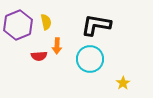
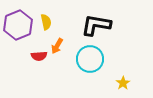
orange arrow: rotated 28 degrees clockwise
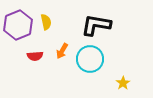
orange arrow: moved 5 px right, 5 px down
red semicircle: moved 4 px left
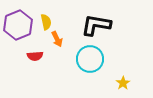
orange arrow: moved 5 px left, 12 px up; rotated 56 degrees counterclockwise
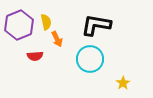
purple hexagon: moved 1 px right
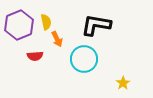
cyan circle: moved 6 px left
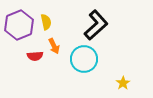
black L-shape: rotated 128 degrees clockwise
orange arrow: moved 3 px left, 7 px down
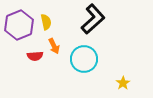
black L-shape: moved 3 px left, 6 px up
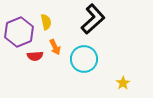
purple hexagon: moved 7 px down
orange arrow: moved 1 px right, 1 px down
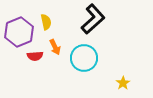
cyan circle: moved 1 px up
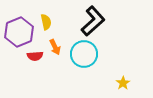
black L-shape: moved 2 px down
cyan circle: moved 4 px up
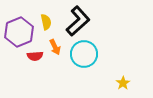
black L-shape: moved 15 px left
